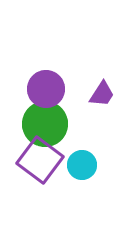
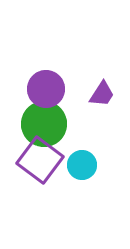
green circle: moved 1 px left
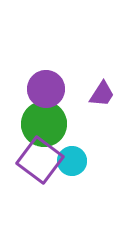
cyan circle: moved 10 px left, 4 px up
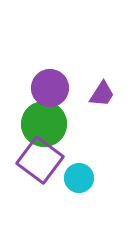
purple circle: moved 4 px right, 1 px up
cyan circle: moved 7 px right, 17 px down
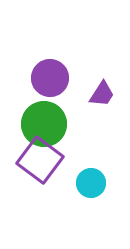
purple circle: moved 10 px up
cyan circle: moved 12 px right, 5 px down
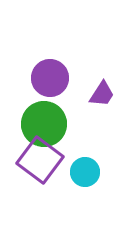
cyan circle: moved 6 px left, 11 px up
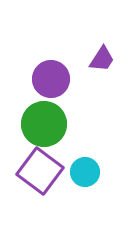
purple circle: moved 1 px right, 1 px down
purple trapezoid: moved 35 px up
purple square: moved 11 px down
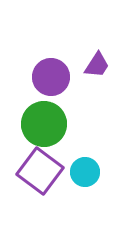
purple trapezoid: moved 5 px left, 6 px down
purple circle: moved 2 px up
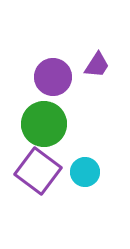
purple circle: moved 2 px right
purple square: moved 2 px left
